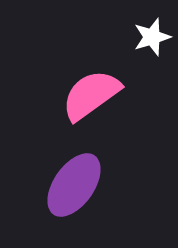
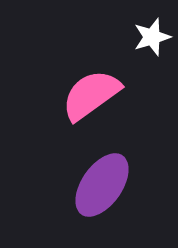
purple ellipse: moved 28 px right
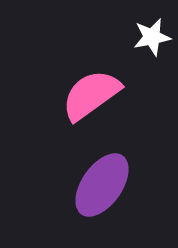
white star: rotated 6 degrees clockwise
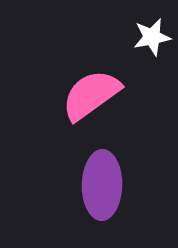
purple ellipse: rotated 34 degrees counterclockwise
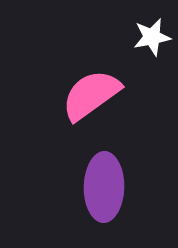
purple ellipse: moved 2 px right, 2 px down
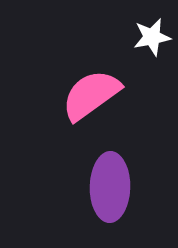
purple ellipse: moved 6 px right
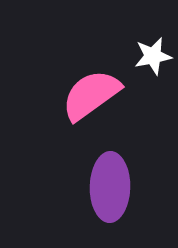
white star: moved 1 px right, 19 px down
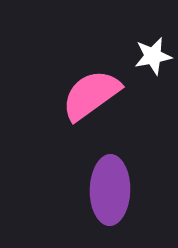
purple ellipse: moved 3 px down
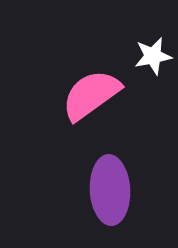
purple ellipse: rotated 4 degrees counterclockwise
